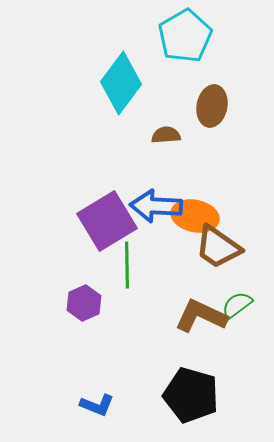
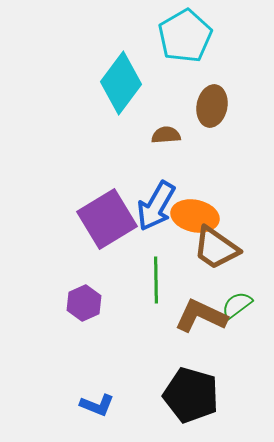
blue arrow: rotated 63 degrees counterclockwise
purple square: moved 2 px up
brown trapezoid: moved 2 px left, 1 px down
green line: moved 29 px right, 15 px down
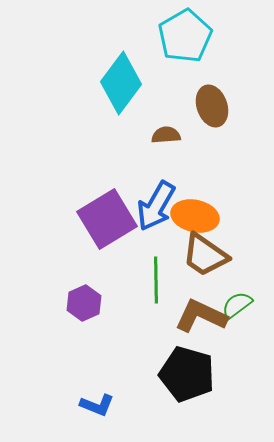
brown ellipse: rotated 30 degrees counterclockwise
brown trapezoid: moved 11 px left, 7 px down
black pentagon: moved 4 px left, 21 px up
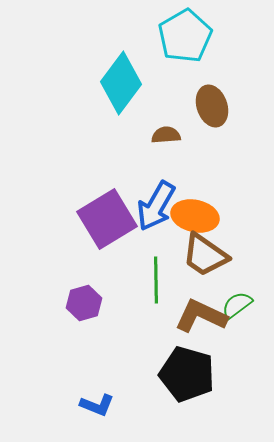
purple hexagon: rotated 8 degrees clockwise
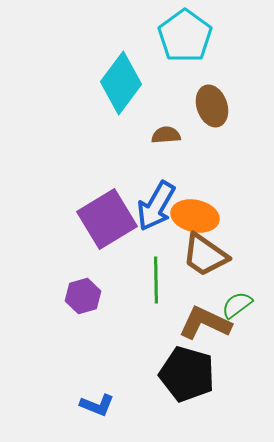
cyan pentagon: rotated 6 degrees counterclockwise
purple hexagon: moved 1 px left, 7 px up
brown L-shape: moved 4 px right, 7 px down
